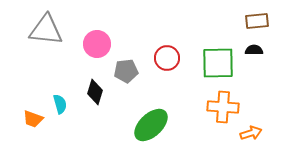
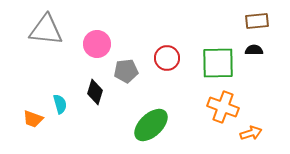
orange cross: rotated 16 degrees clockwise
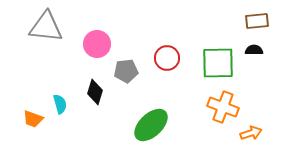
gray triangle: moved 3 px up
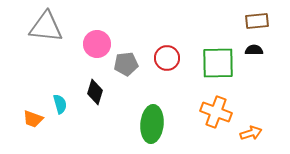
gray pentagon: moved 7 px up
orange cross: moved 7 px left, 5 px down
green ellipse: moved 1 px right, 1 px up; rotated 42 degrees counterclockwise
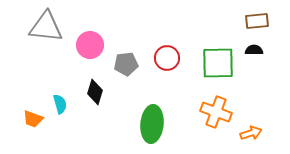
pink circle: moved 7 px left, 1 px down
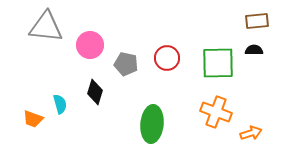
gray pentagon: rotated 20 degrees clockwise
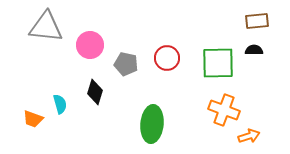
orange cross: moved 8 px right, 2 px up
orange arrow: moved 2 px left, 3 px down
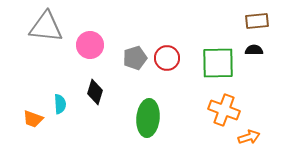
gray pentagon: moved 9 px right, 6 px up; rotated 30 degrees counterclockwise
cyan semicircle: rotated 12 degrees clockwise
green ellipse: moved 4 px left, 6 px up
orange arrow: moved 1 px down
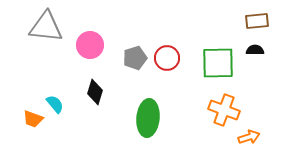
black semicircle: moved 1 px right
cyan semicircle: moved 5 px left; rotated 36 degrees counterclockwise
